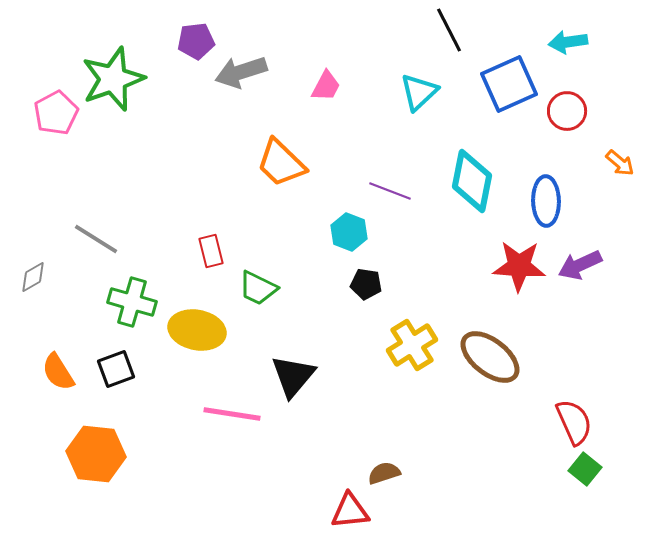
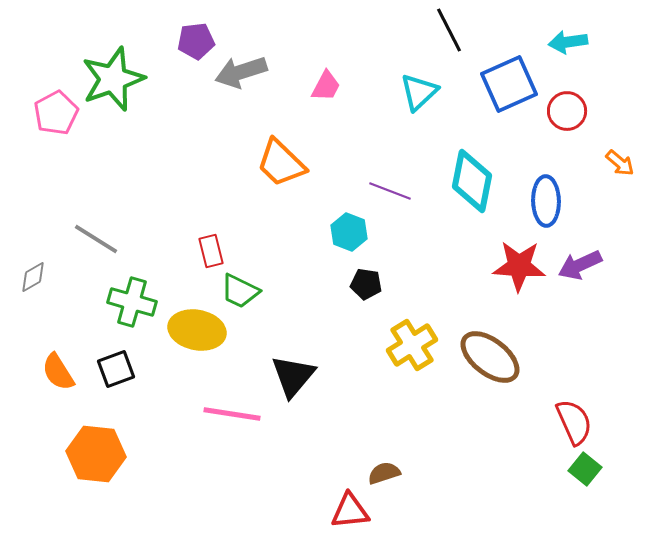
green trapezoid: moved 18 px left, 3 px down
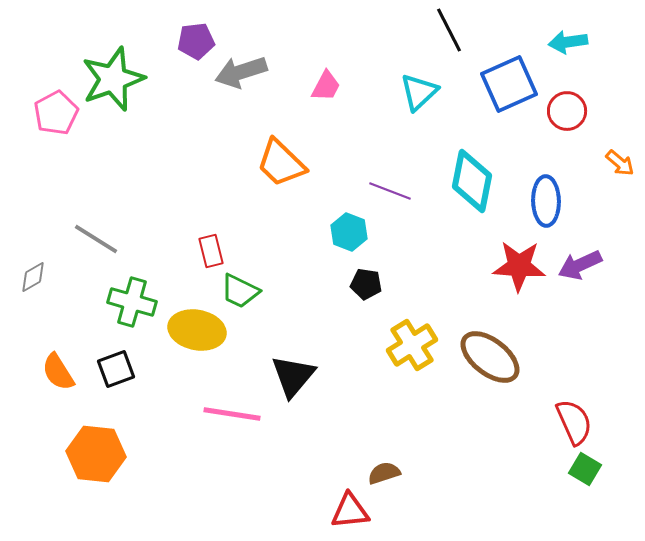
green square: rotated 8 degrees counterclockwise
